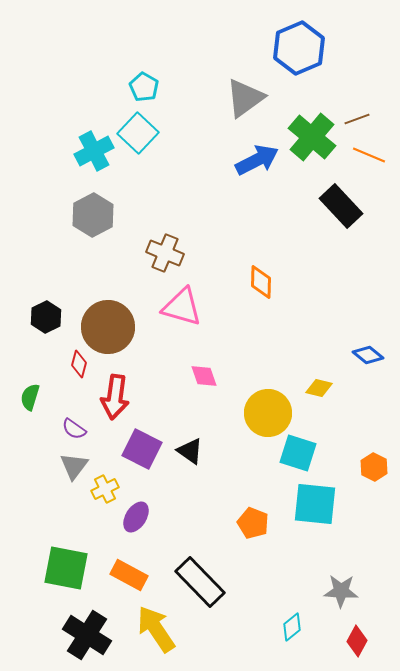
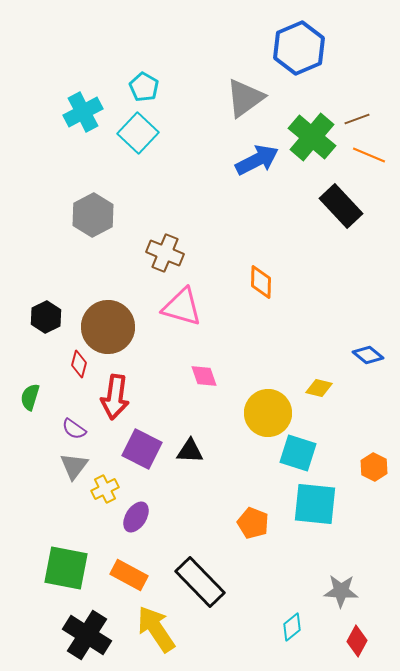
cyan cross at (94, 151): moved 11 px left, 39 px up
black triangle at (190, 451): rotated 32 degrees counterclockwise
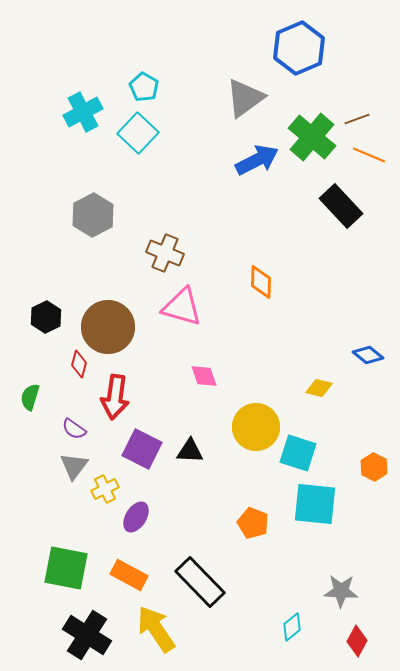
yellow circle at (268, 413): moved 12 px left, 14 px down
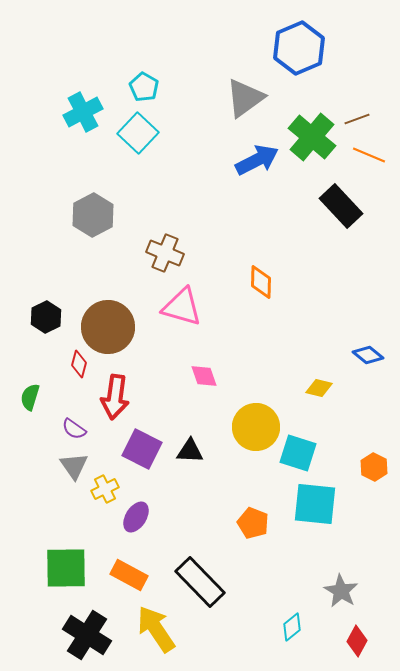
gray triangle at (74, 466): rotated 12 degrees counterclockwise
green square at (66, 568): rotated 12 degrees counterclockwise
gray star at (341, 591): rotated 28 degrees clockwise
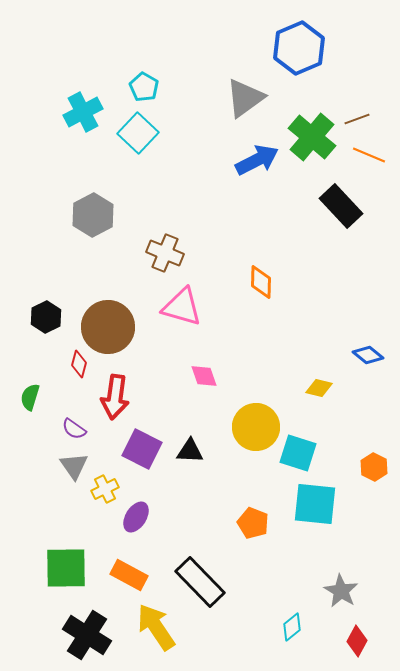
yellow arrow at (156, 629): moved 2 px up
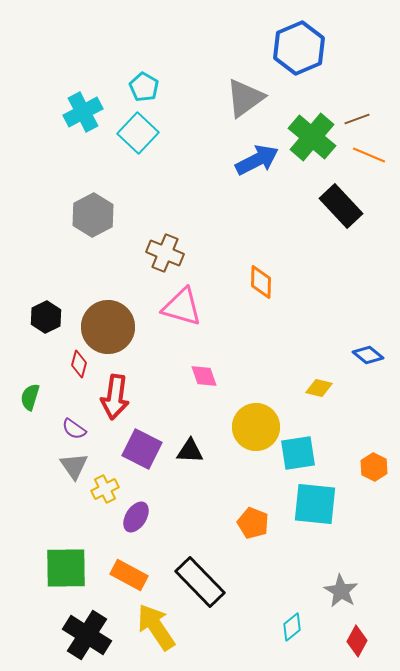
cyan square at (298, 453): rotated 27 degrees counterclockwise
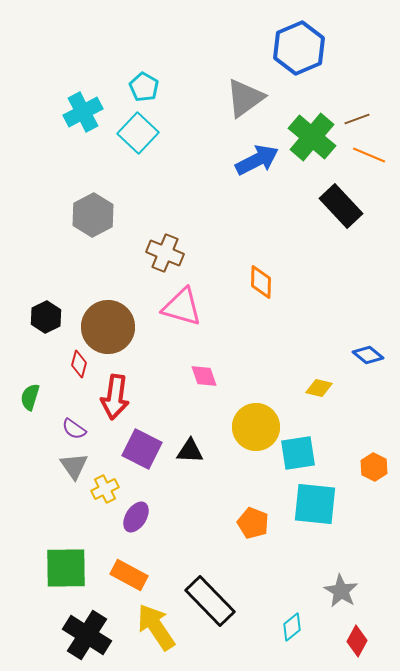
black rectangle at (200, 582): moved 10 px right, 19 px down
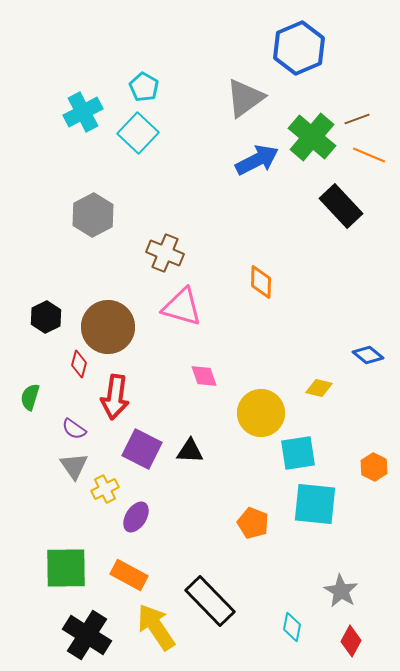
yellow circle at (256, 427): moved 5 px right, 14 px up
cyan diamond at (292, 627): rotated 40 degrees counterclockwise
red diamond at (357, 641): moved 6 px left
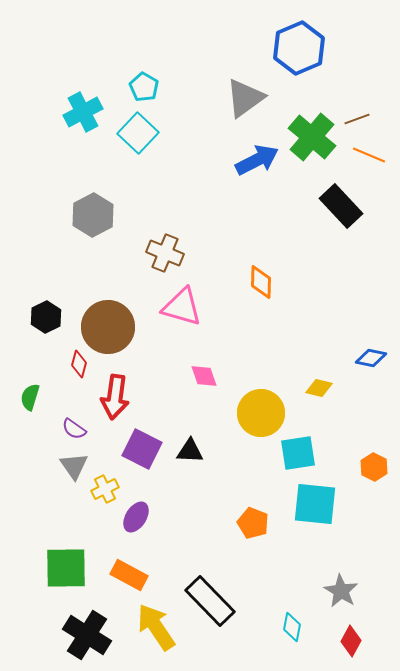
blue diamond at (368, 355): moved 3 px right, 3 px down; rotated 28 degrees counterclockwise
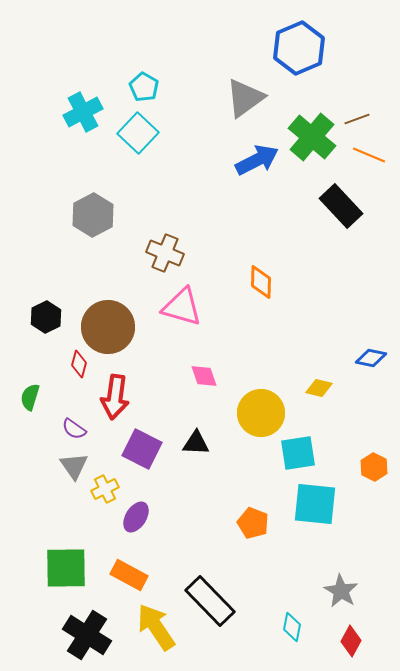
black triangle at (190, 451): moved 6 px right, 8 px up
